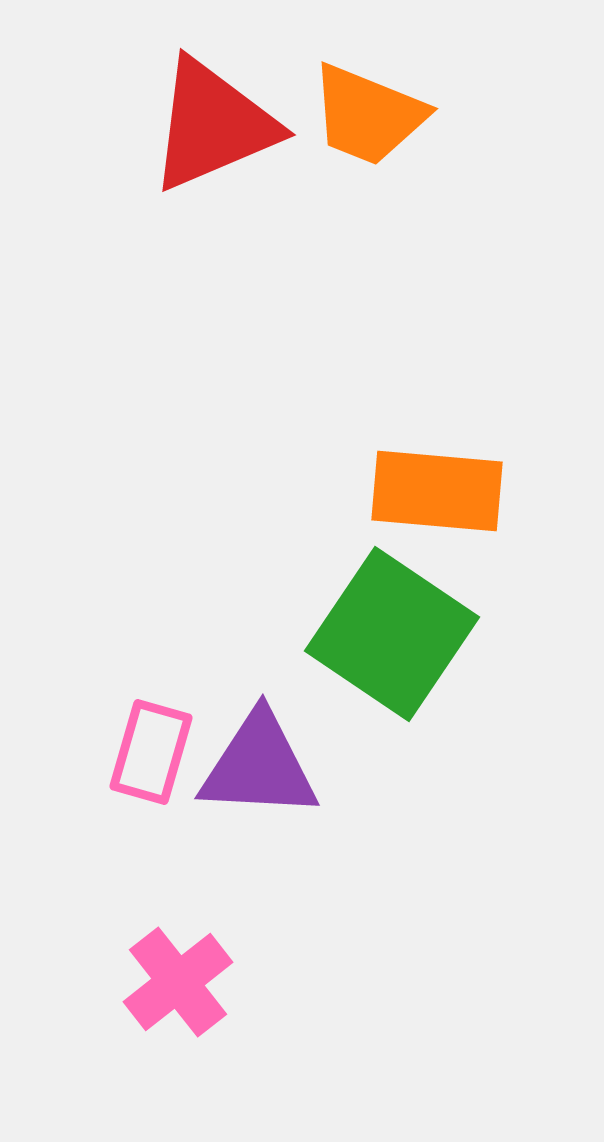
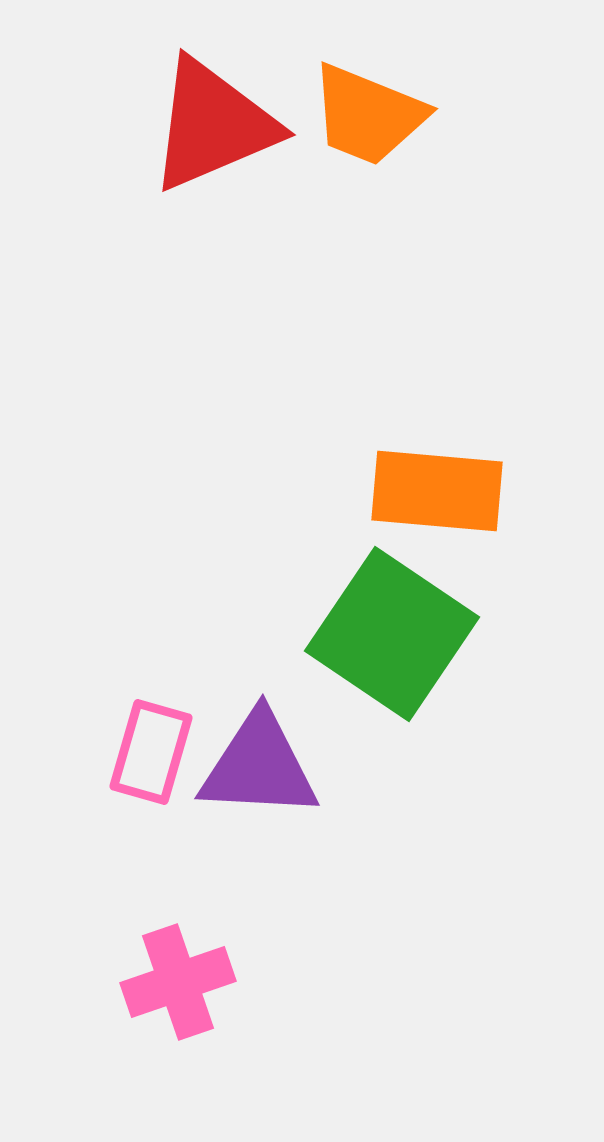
pink cross: rotated 19 degrees clockwise
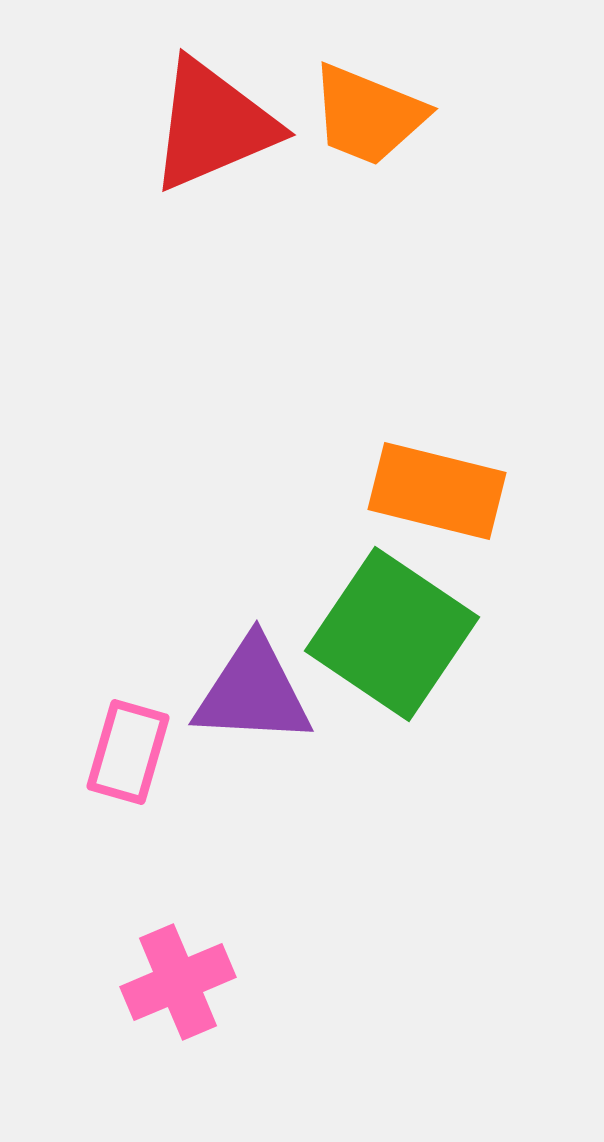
orange rectangle: rotated 9 degrees clockwise
pink rectangle: moved 23 px left
purple triangle: moved 6 px left, 74 px up
pink cross: rotated 4 degrees counterclockwise
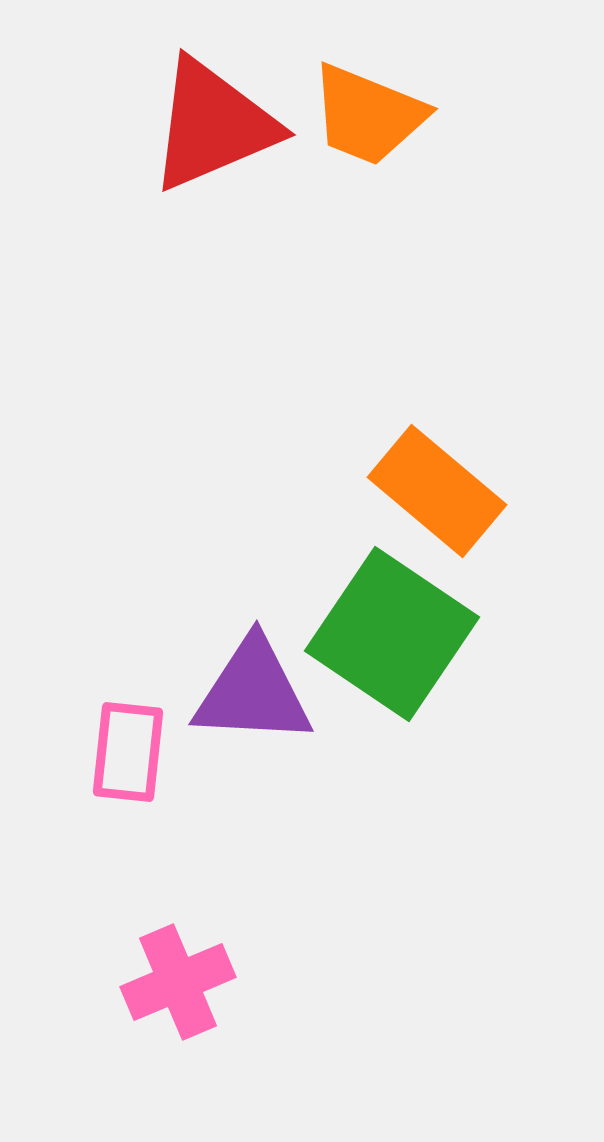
orange rectangle: rotated 26 degrees clockwise
pink rectangle: rotated 10 degrees counterclockwise
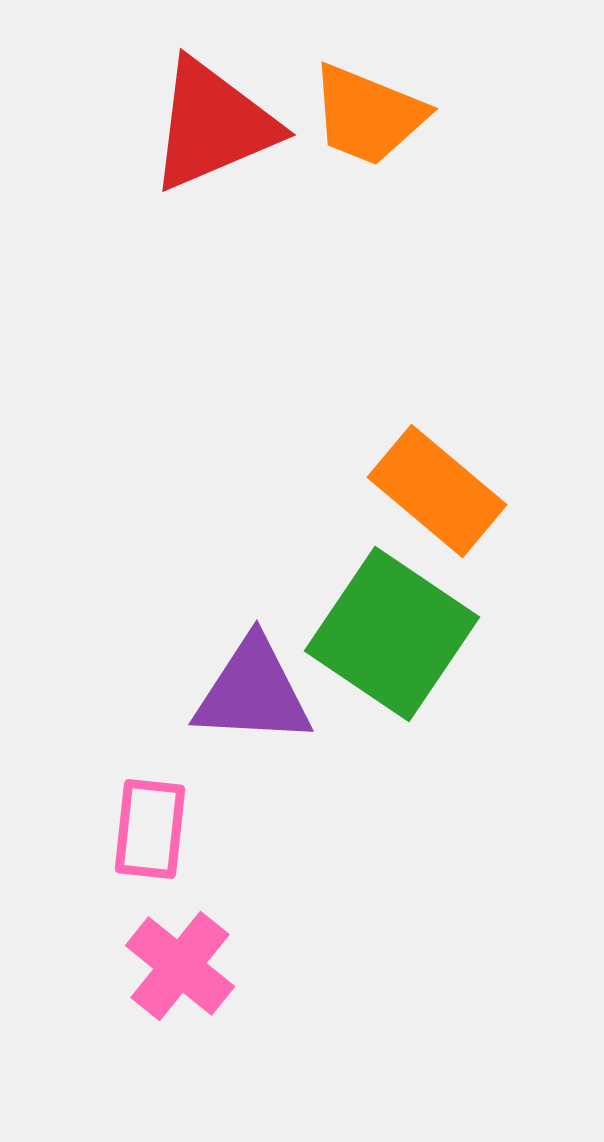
pink rectangle: moved 22 px right, 77 px down
pink cross: moved 2 px right, 16 px up; rotated 28 degrees counterclockwise
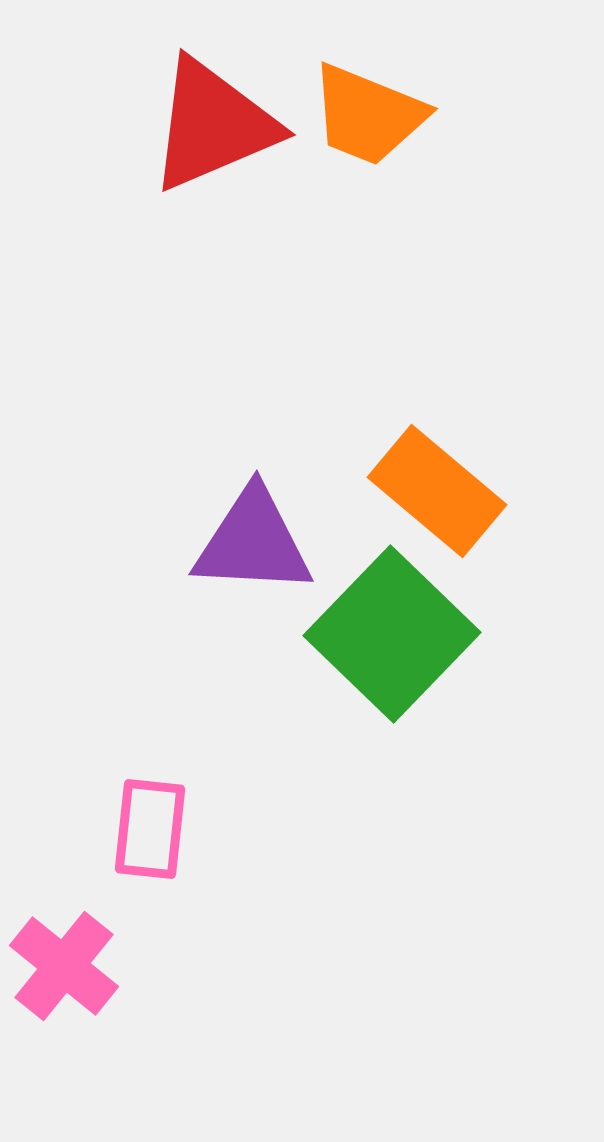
green square: rotated 10 degrees clockwise
purple triangle: moved 150 px up
pink cross: moved 116 px left
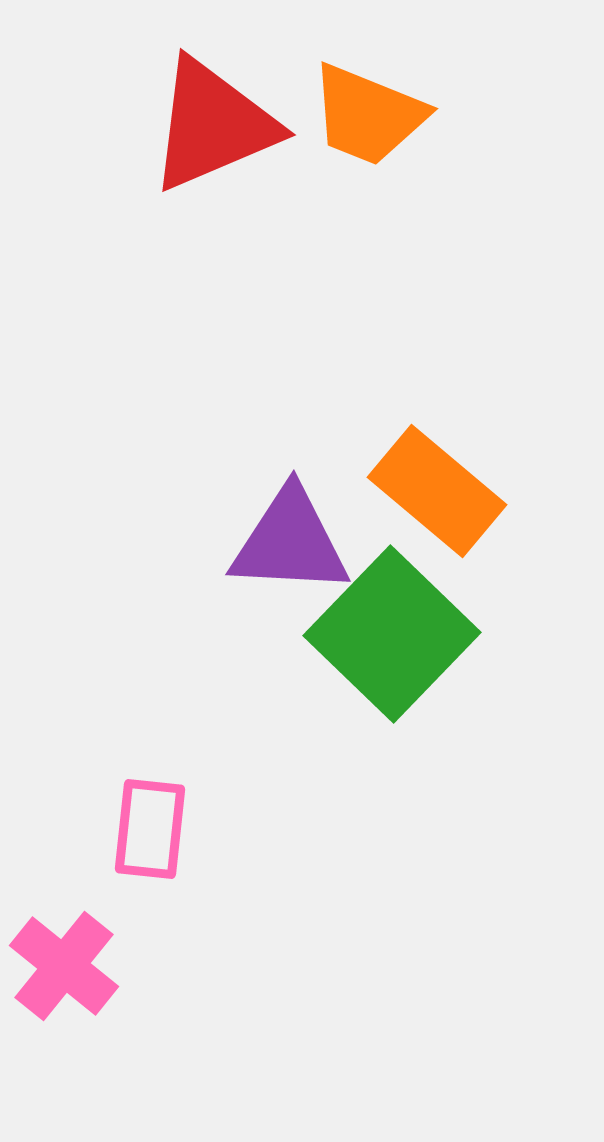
purple triangle: moved 37 px right
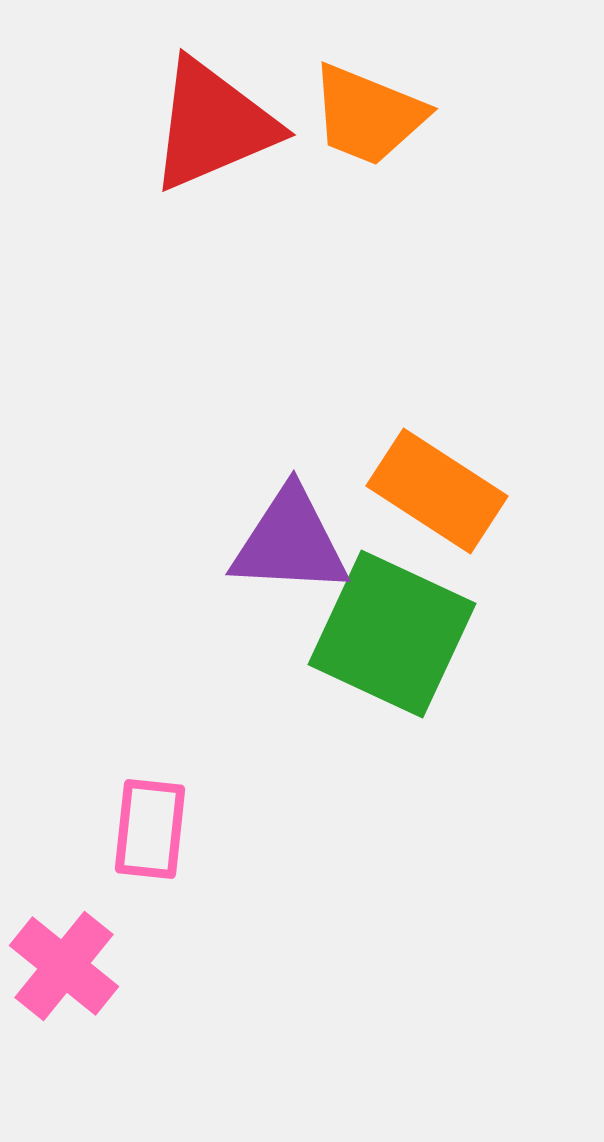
orange rectangle: rotated 7 degrees counterclockwise
green square: rotated 19 degrees counterclockwise
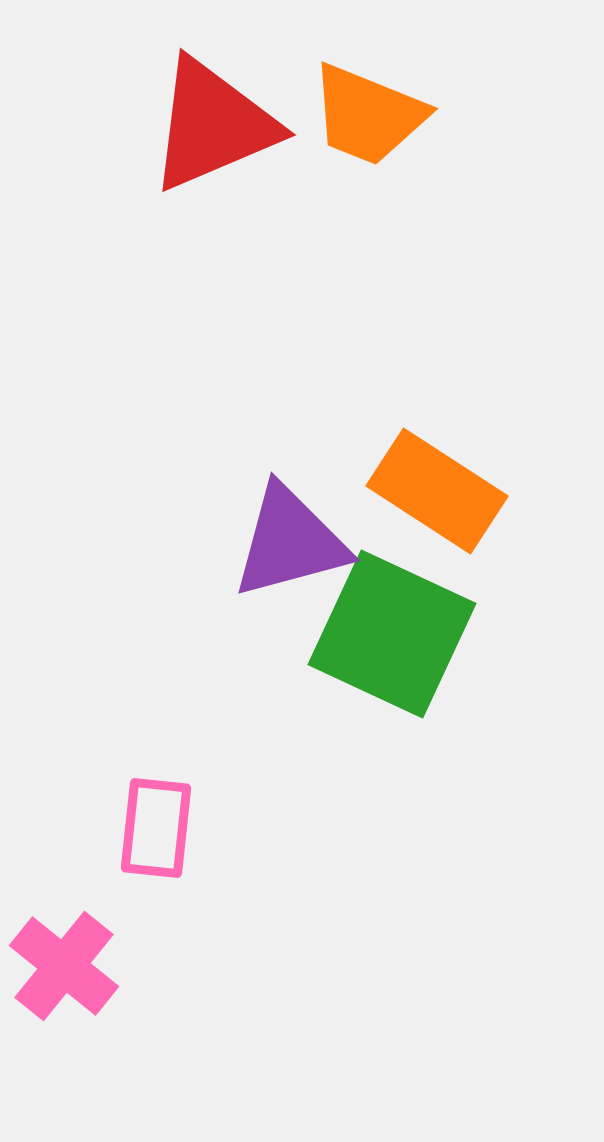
purple triangle: rotated 18 degrees counterclockwise
pink rectangle: moved 6 px right, 1 px up
